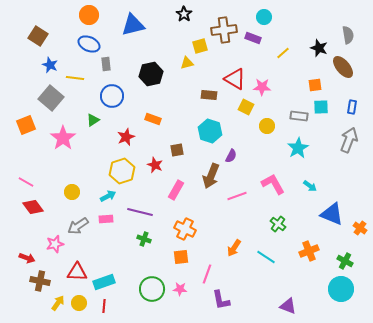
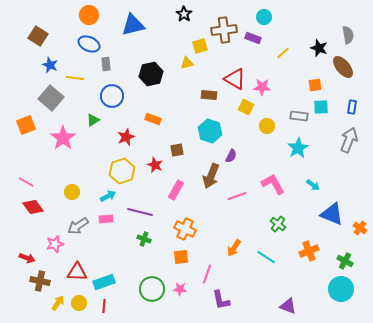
cyan arrow at (310, 186): moved 3 px right, 1 px up
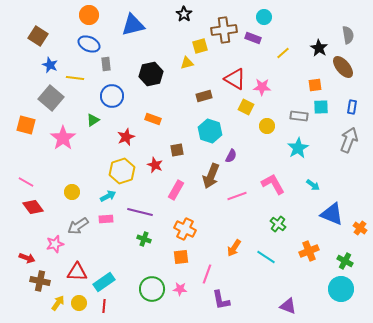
black star at (319, 48): rotated 12 degrees clockwise
brown rectangle at (209, 95): moved 5 px left, 1 px down; rotated 21 degrees counterclockwise
orange square at (26, 125): rotated 36 degrees clockwise
cyan rectangle at (104, 282): rotated 15 degrees counterclockwise
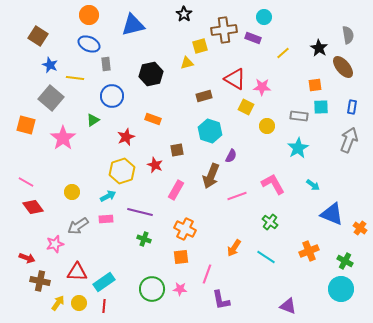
green cross at (278, 224): moved 8 px left, 2 px up
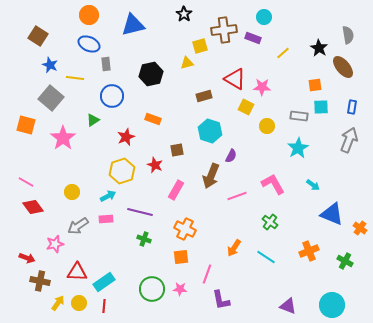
cyan circle at (341, 289): moved 9 px left, 16 px down
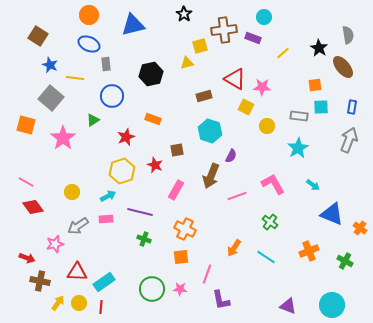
red line at (104, 306): moved 3 px left, 1 px down
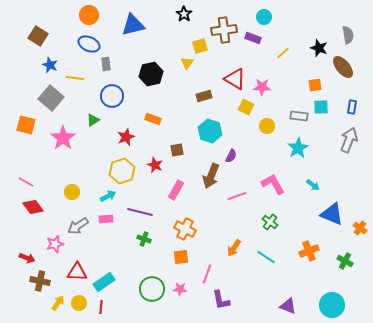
black star at (319, 48): rotated 12 degrees counterclockwise
yellow triangle at (187, 63): rotated 40 degrees counterclockwise
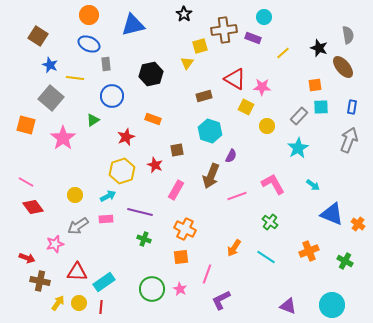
gray rectangle at (299, 116): rotated 54 degrees counterclockwise
yellow circle at (72, 192): moved 3 px right, 3 px down
orange cross at (360, 228): moved 2 px left, 4 px up
pink star at (180, 289): rotated 24 degrees clockwise
purple L-shape at (221, 300): rotated 75 degrees clockwise
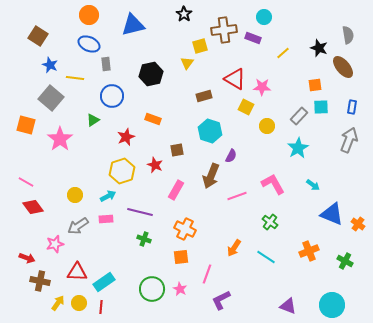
pink star at (63, 138): moved 3 px left, 1 px down
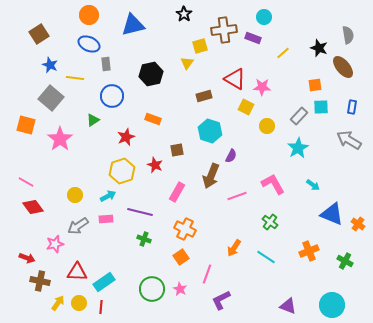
brown square at (38, 36): moved 1 px right, 2 px up; rotated 24 degrees clockwise
gray arrow at (349, 140): rotated 80 degrees counterclockwise
pink rectangle at (176, 190): moved 1 px right, 2 px down
orange square at (181, 257): rotated 28 degrees counterclockwise
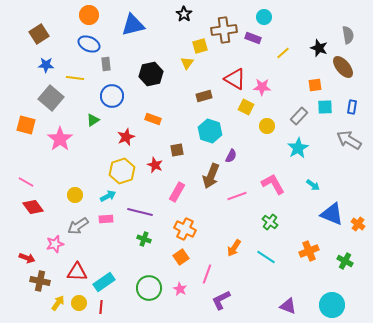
blue star at (50, 65): moved 4 px left; rotated 21 degrees counterclockwise
cyan square at (321, 107): moved 4 px right
green circle at (152, 289): moved 3 px left, 1 px up
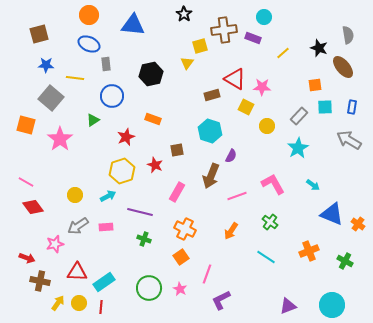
blue triangle at (133, 25): rotated 20 degrees clockwise
brown square at (39, 34): rotated 18 degrees clockwise
brown rectangle at (204, 96): moved 8 px right, 1 px up
pink rectangle at (106, 219): moved 8 px down
orange arrow at (234, 248): moved 3 px left, 17 px up
purple triangle at (288, 306): rotated 42 degrees counterclockwise
